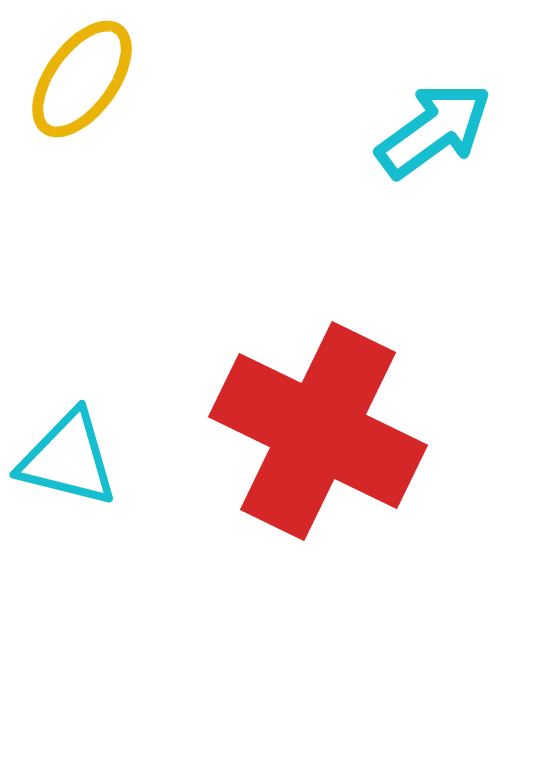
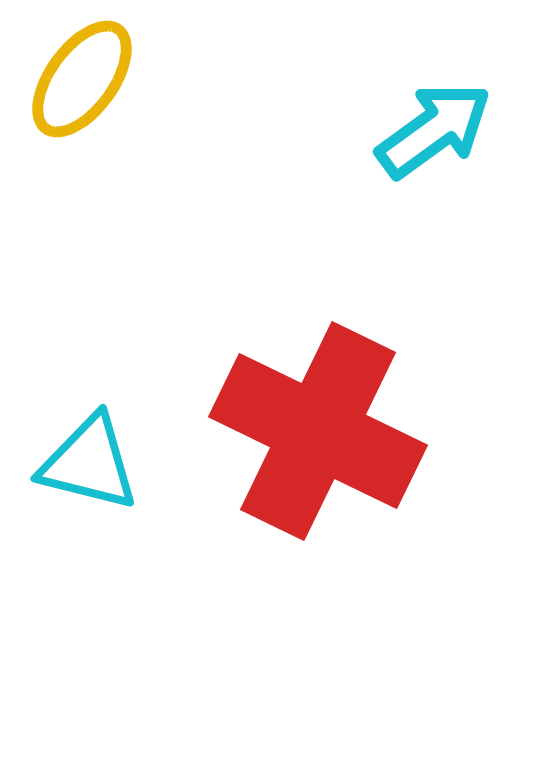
cyan triangle: moved 21 px right, 4 px down
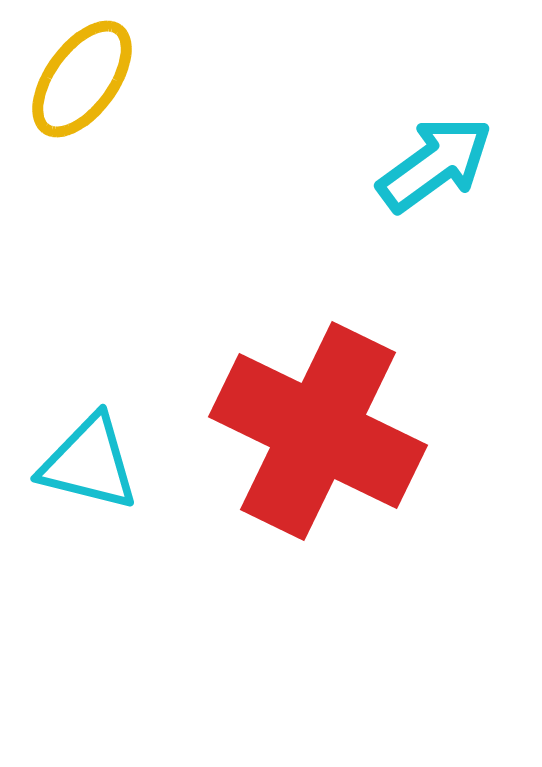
cyan arrow: moved 1 px right, 34 px down
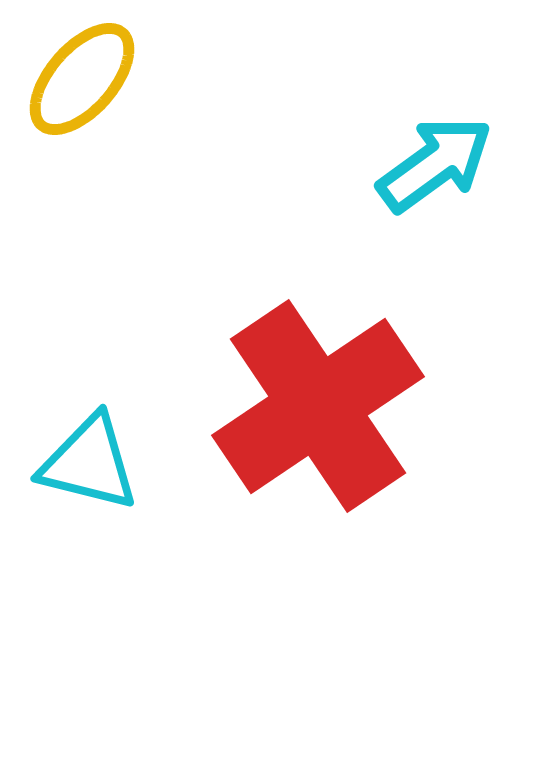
yellow ellipse: rotated 5 degrees clockwise
red cross: moved 25 px up; rotated 30 degrees clockwise
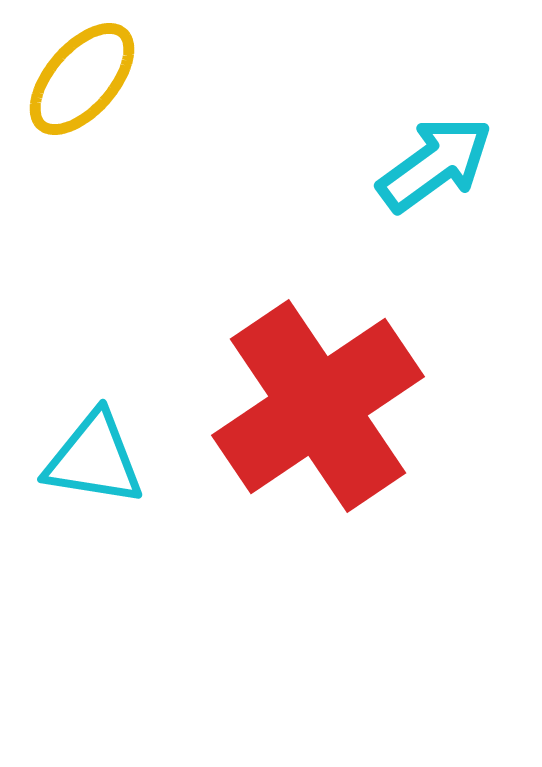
cyan triangle: moved 5 px right, 4 px up; rotated 5 degrees counterclockwise
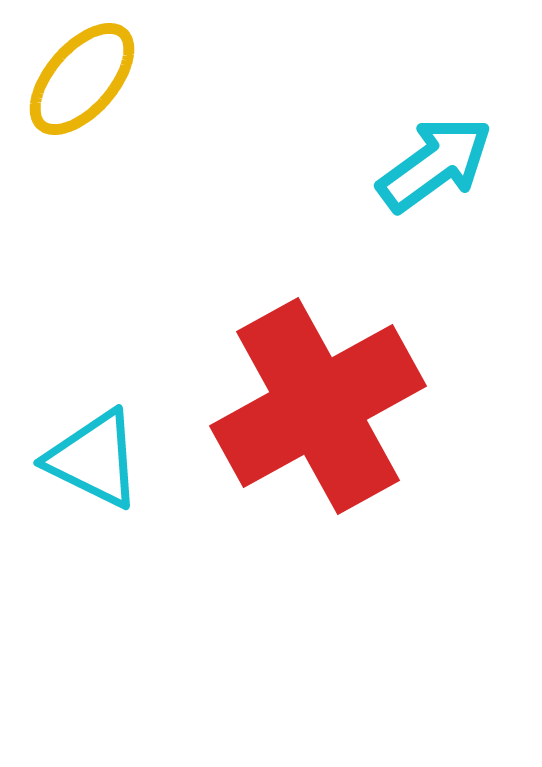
red cross: rotated 5 degrees clockwise
cyan triangle: rotated 17 degrees clockwise
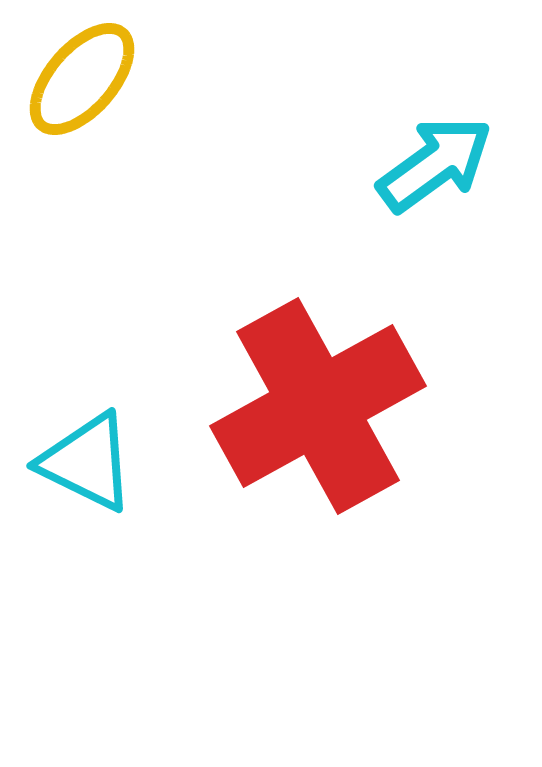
cyan triangle: moved 7 px left, 3 px down
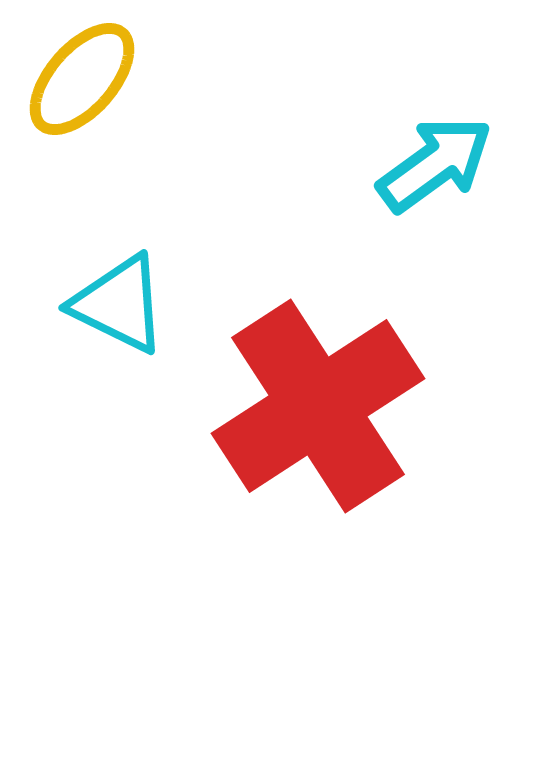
red cross: rotated 4 degrees counterclockwise
cyan triangle: moved 32 px right, 158 px up
